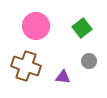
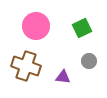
green square: rotated 12 degrees clockwise
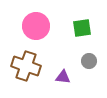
green square: rotated 18 degrees clockwise
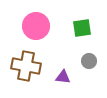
brown cross: rotated 8 degrees counterclockwise
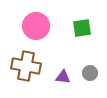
gray circle: moved 1 px right, 12 px down
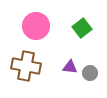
green square: rotated 30 degrees counterclockwise
purple triangle: moved 7 px right, 10 px up
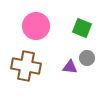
green square: rotated 30 degrees counterclockwise
gray circle: moved 3 px left, 15 px up
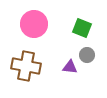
pink circle: moved 2 px left, 2 px up
gray circle: moved 3 px up
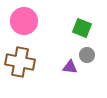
pink circle: moved 10 px left, 3 px up
brown cross: moved 6 px left, 4 px up
